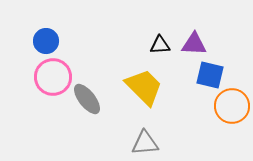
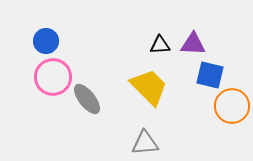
purple triangle: moved 1 px left
yellow trapezoid: moved 5 px right
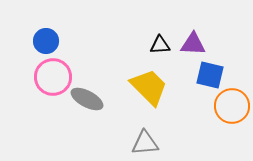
gray ellipse: rotated 24 degrees counterclockwise
